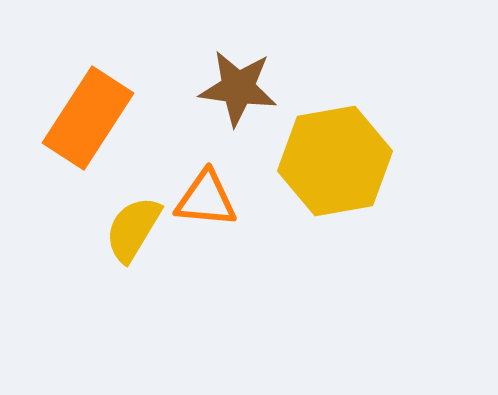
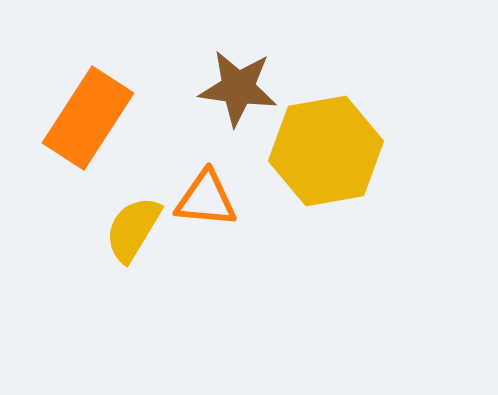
yellow hexagon: moved 9 px left, 10 px up
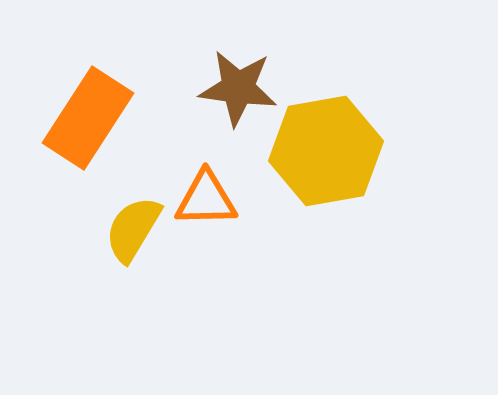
orange triangle: rotated 6 degrees counterclockwise
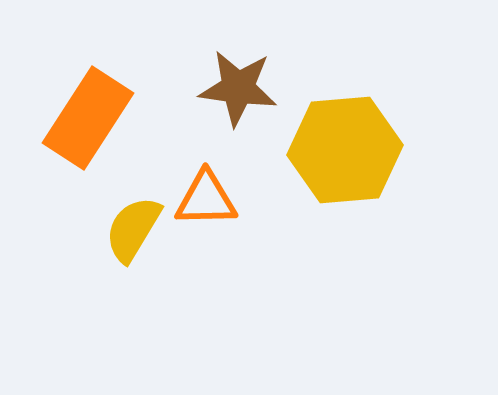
yellow hexagon: moved 19 px right, 1 px up; rotated 5 degrees clockwise
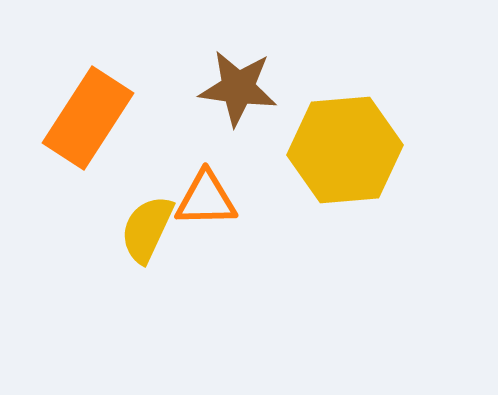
yellow semicircle: moved 14 px right; rotated 6 degrees counterclockwise
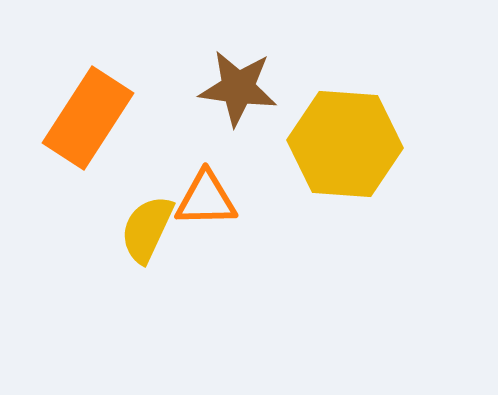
yellow hexagon: moved 6 px up; rotated 9 degrees clockwise
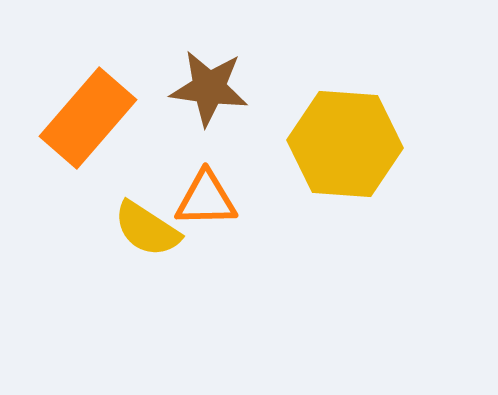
brown star: moved 29 px left
orange rectangle: rotated 8 degrees clockwise
yellow semicircle: rotated 82 degrees counterclockwise
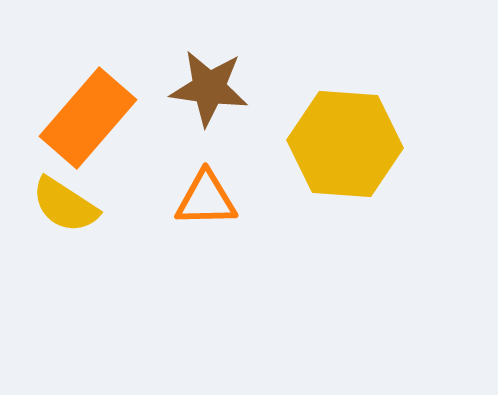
yellow semicircle: moved 82 px left, 24 px up
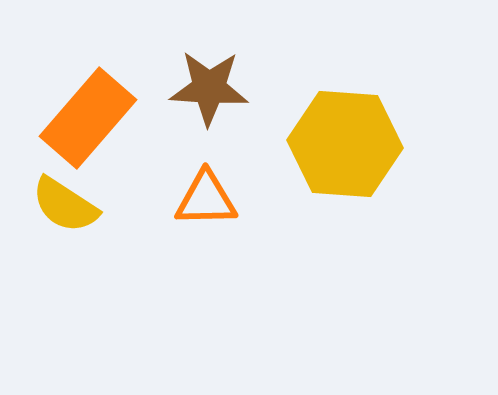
brown star: rotated 4 degrees counterclockwise
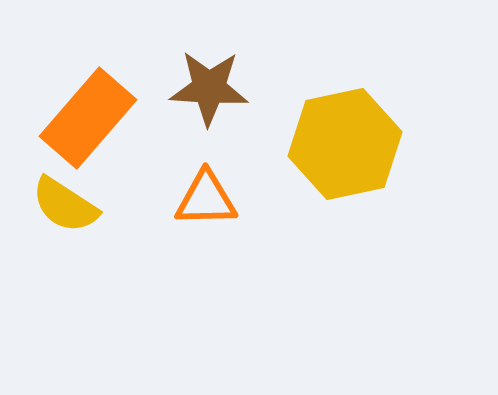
yellow hexagon: rotated 16 degrees counterclockwise
